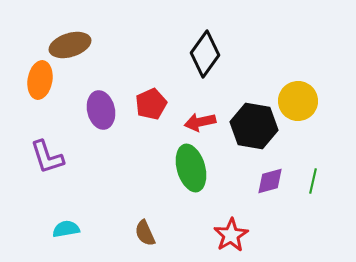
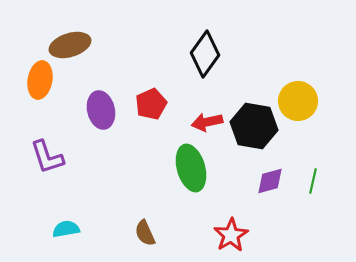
red arrow: moved 7 px right
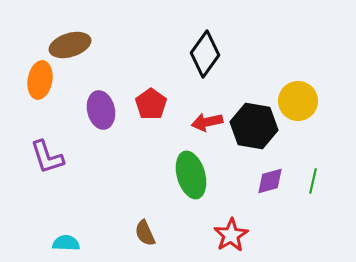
red pentagon: rotated 12 degrees counterclockwise
green ellipse: moved 7 px down
cyan semicircle: moved 14 px down; rotated 12 degrees clockwise
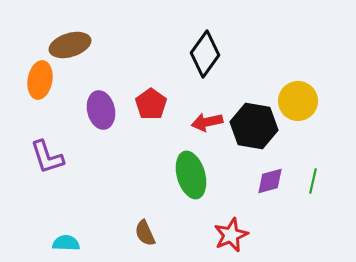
red star: rotated 8 degrees clockwise
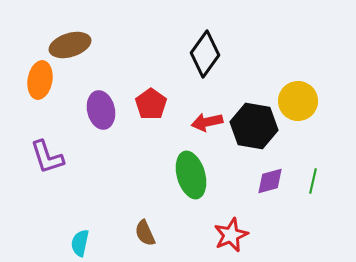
cyan semicircle: moved 14 px right; rotated 80 degrees counterclockwise
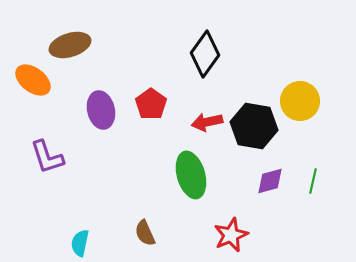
orange ellipse: moved 7 px left; rotated 63 degrees counterclockwise
yellow circle: moved 2 px right
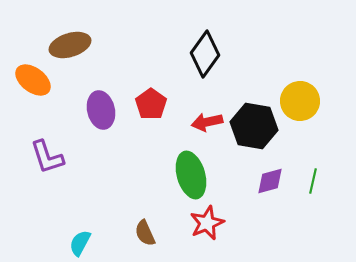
red star: moved 24 px left, 12 px up
cyan semicircle: rotated 16 degrees clockwise
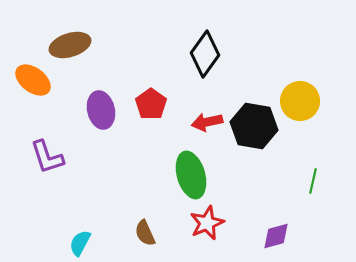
purple diamond: moved 6 px right, 55 px down
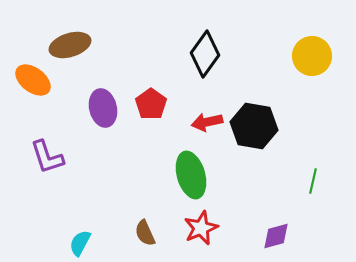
yellow circle: moved 12 px right, 45 px up
purple ellipse: moved 2 px right, 2 px up
red star: moved 6 px left, 5 px down
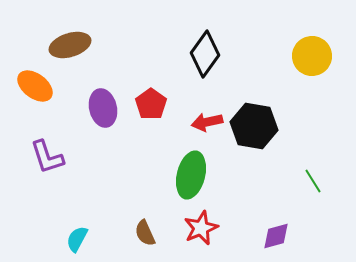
orange ellipse: moved 2 px right, 6 px down
green ellipse: rotated 30 degrees clockwise
green line: rotated 45 degrees counterclockwise
cyan semicircle: moved 3 px left, 4 px up
